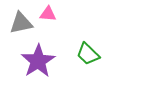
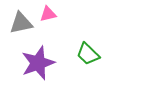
pink triangle: rotated 18 degrees counterclockwise
purple star: moved 2 px down; rotated 12 degrees clockwise
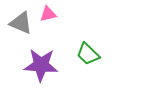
gray triangle: rotated 35 degrees clockwise
purple star: moved 3 px right, 2 px down; rotated 24 degrees clockwise
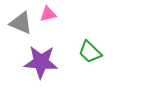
green trapezoid: moved 2 px right, 2 px up
purple star: moved 3 px up
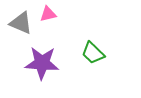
green trapezoid: moved 3 px right, 1 px down
purple star: moved 1 px right, 1 px down
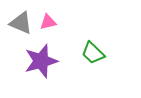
pink triangle: moved 8 px down
purple star: moved 1 px left, 2 px up; rotated 20 degrees counterclockwise
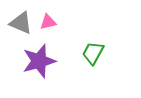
green trapezoid: rotated 75 degrees clockwise
purple star: moved 2 px left
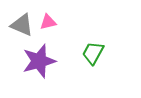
gray triangle: moved 1 px right, 2 px down
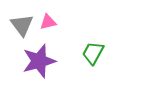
gray triangle: rotated 30 degrees clockwise
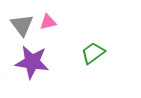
green trapezoid: rotated 25 degrees clockwise
purple star: moved 7 px left, 1 px down; rotated 24 degrees clockwise
